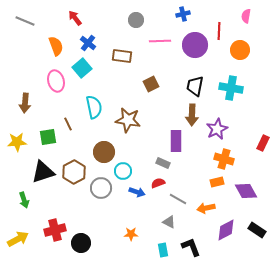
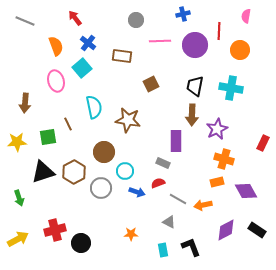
cyan circle at (123, 171): moved 2 px right
green arrow at (24, 200): moved 5 px left, 2 px up
orange arrow at (206, 208): moved 3 px left, 3 px up
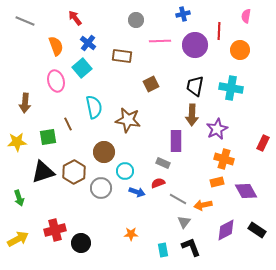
gray triangle at (169, 222): moved 15 px right; rotated 40 degrees clockwise
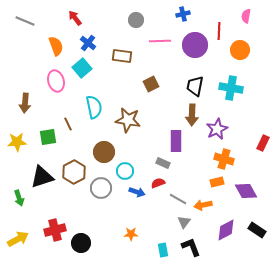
black triangle at (43, 172): moved 1 px left, 5 px down
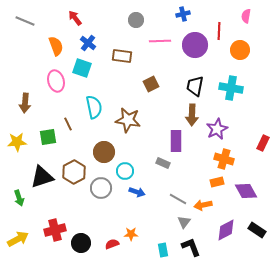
cyan square at (82, 68): rotated 30 degrees counterclockwise
red semicircle at (158, 183): moved 46 px left, 61 px down
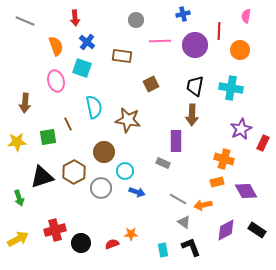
red arrow at (75, 18): rotated 147 degrees counterclockwise
blue cross at (88, 43): moved 1 px left, 1 px up
purple star at (217, 129): moved 24 px right
gray triangle at (184, 222): rotated 32 degrees counterclockwise
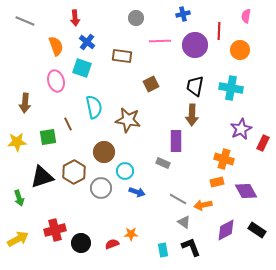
gray circle at (136, 20): moved 2 px up
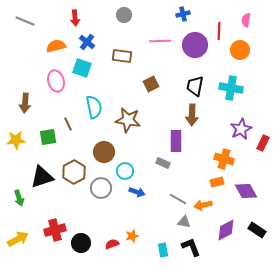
pink semicircle at (246, 16): moved 4 px down
gray circle at (136, 18): moved 12 px left, 3 px up
orange semicircle at (56, 46): rotated 84 degrees counterclockwise
yellow star at (17, 142): moved 1 px left, 2 px up
gray triangle at (184, 222): rotated 24 degrees counterclockwise
orange star at (131, 234): moved 1 px right, 2 px down; rotated 16 degrees counterclockwise
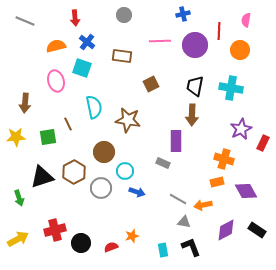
yellow star at (16, 140): moved 3 px up
red semicircle at (112, 244): moved 1 px left, 3 px down
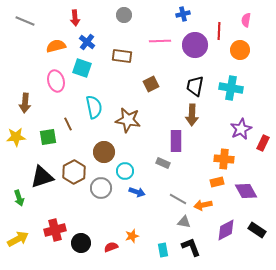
orange cross at (224, 159): rotated 12 degrees counterclockwise
